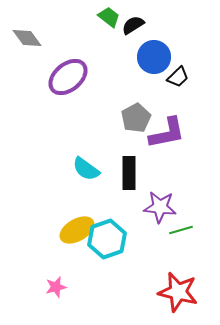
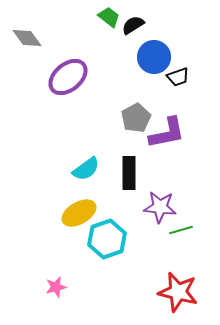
black trapezoid: rotated 25 degrees clockwise
cyan semicircle: rotated 72 degrees counterclockwise
yellow ellipse: moved 2 px right, 17 px up
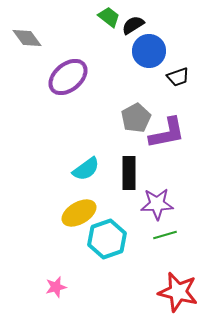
blue circle: moved 5 px left, 6 px up
purple star: moved 3 px left, 3 px up; rotated 8 degrees counterclockwise
green line: moved 16 px left, 5 px down
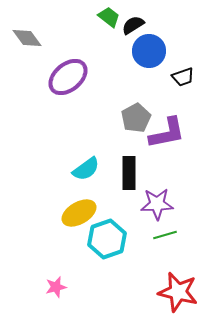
black trapezoid: moved 5 px right
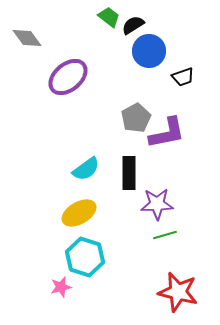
cyan hexagon: moved 22 px left, 18 px down; rotated 24 degrees counterclockwise
pink star: moved 5 px right
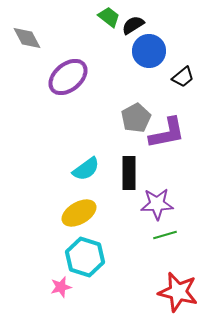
gray diamond: rotated 8 degrees clockwise
black trapezoid: rotated 20 degrees counterclockwise
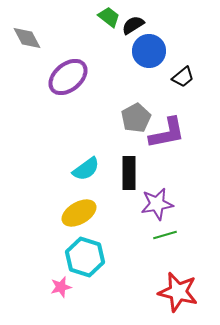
purple star: rotated 8 degrees counterclockwise
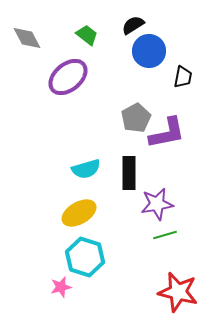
green trapezoid: moved 22 px left, 18 px down
black trapezoid: rotated 40 degrees counterclockwise
cyan semicircle: rotated 20 degrees clockwise
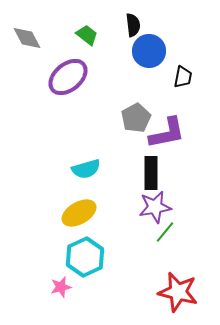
black semicircle: rotated 115 degrees clockwise
black rectangle: moved 22 px right
purple star: moved 2 px left, 3 px down
green line: moved 3 px up; rotated 35 degrees counterclockwise
cyan hexagon: rotated 18 degrees clockwise
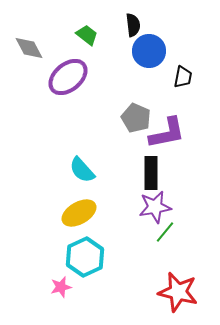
gray diamond: moved 2 px right, 10 px down
gray pentagon: rotated 20 degrees counterclockwise
cyan semicircle: moved 4 px left, 1 px down; rotated 64 degrees clockwise
